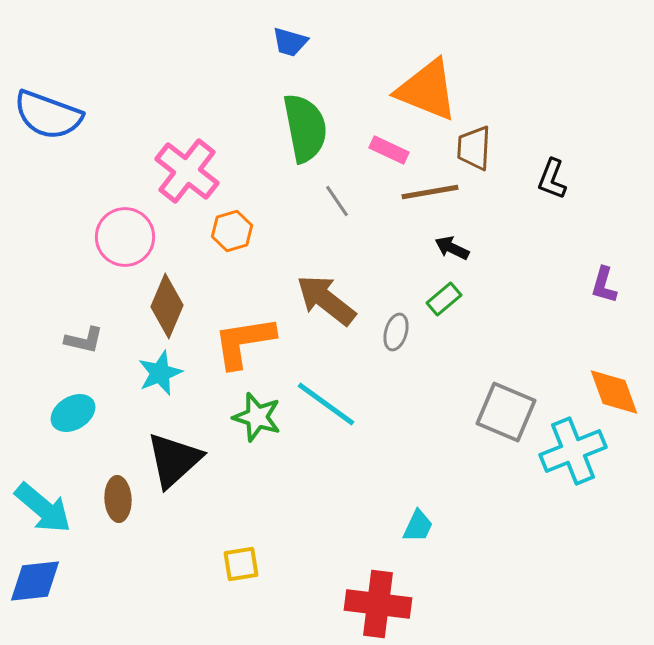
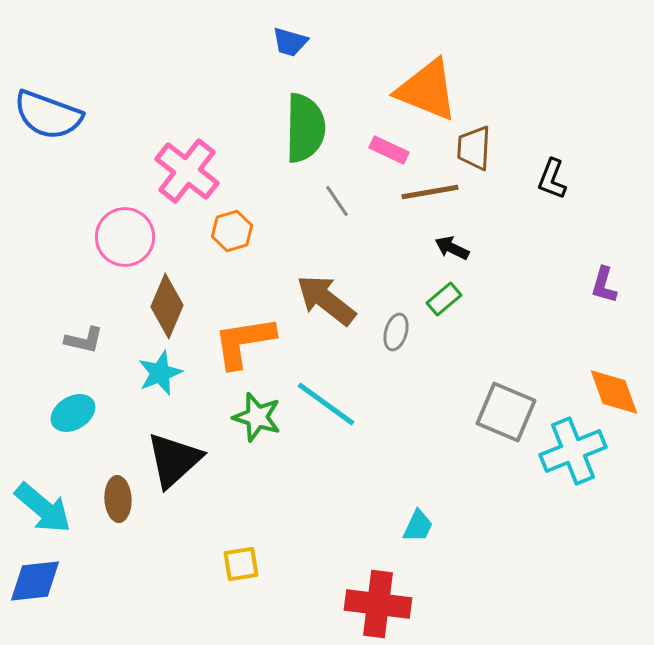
green semicircle: rotated 12 degrees clockwise
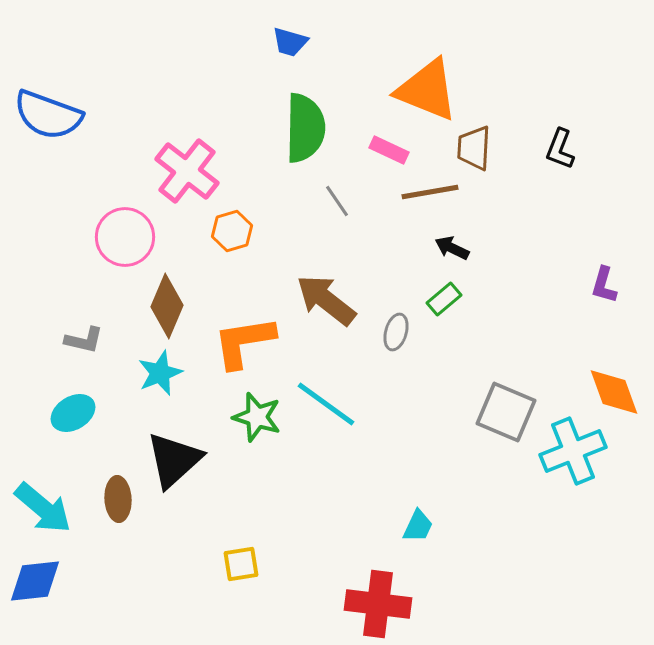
black L-shape: moved 8 px right, 30 px up
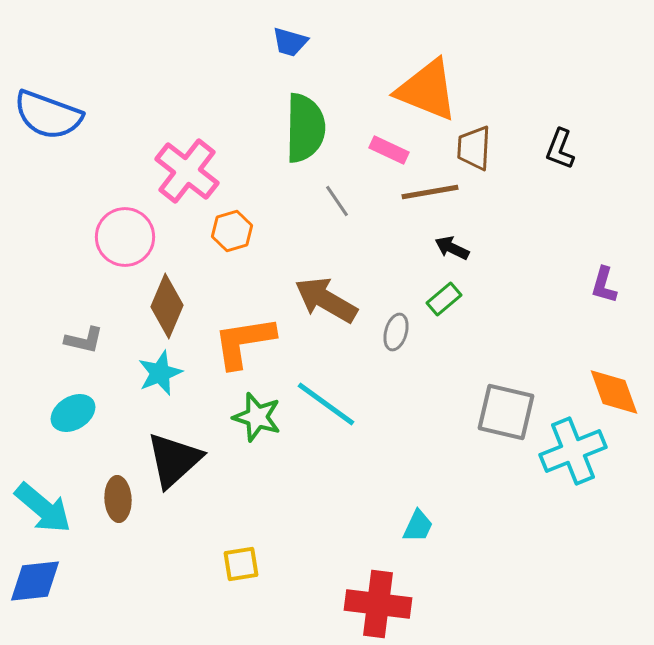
brown arrow: rotated 8 degrees counterclockwise
gray square: rotated 10 degrees counterclockwise
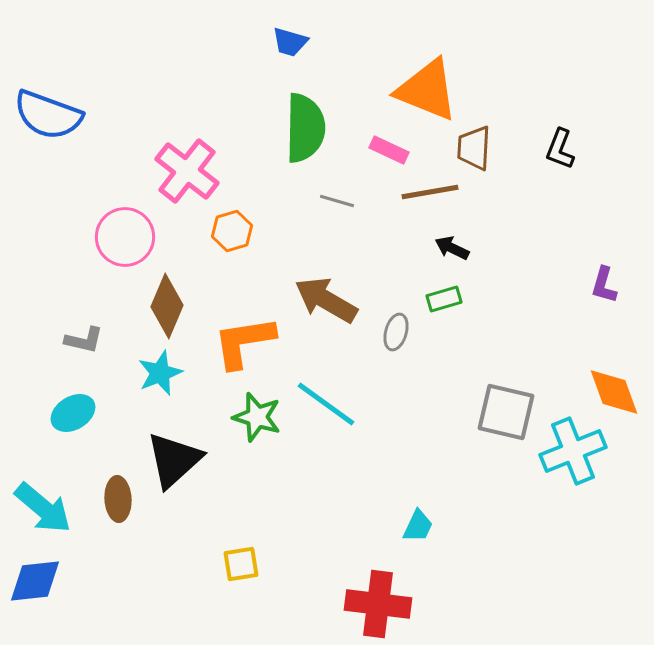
gray line: rotated 40 degrees counterclockwise
green rectangle: rotated 24 degrees clockwise
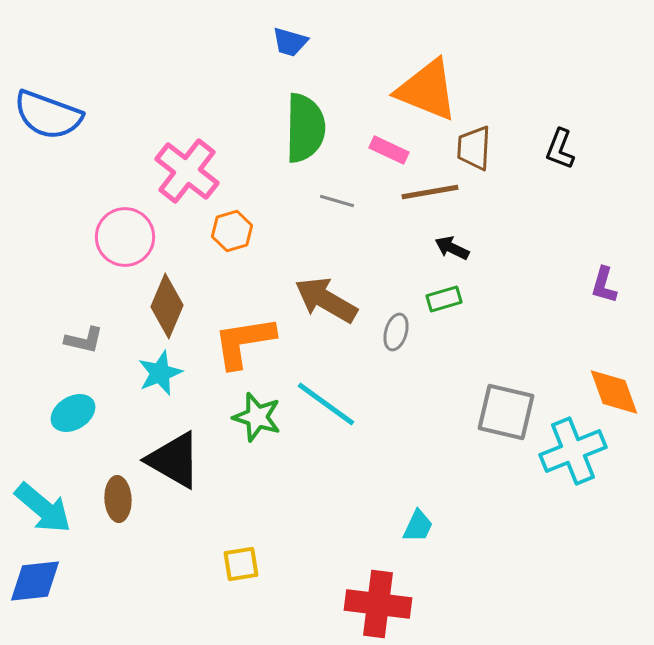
black triangle: rotated 48 degrees counterclockwise
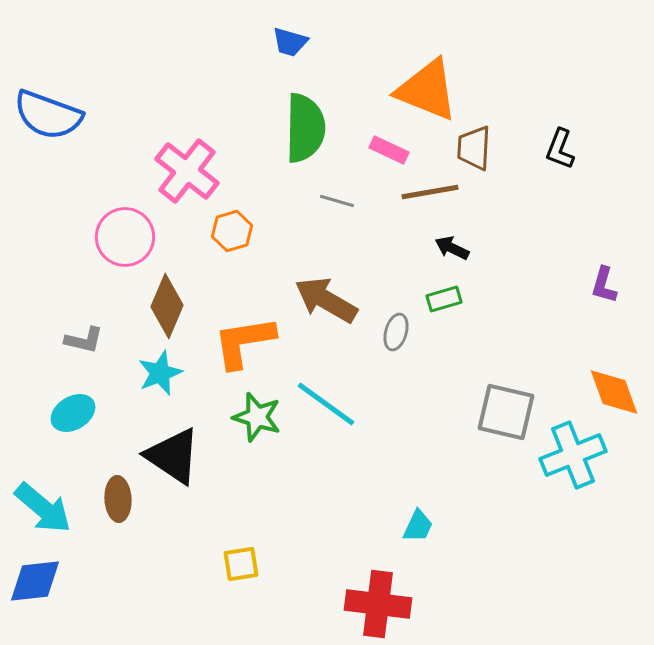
cyan cross: moved 4 px down
black triangle: moved 1 px left, 4 px up; rotated 4 degrees clockwise
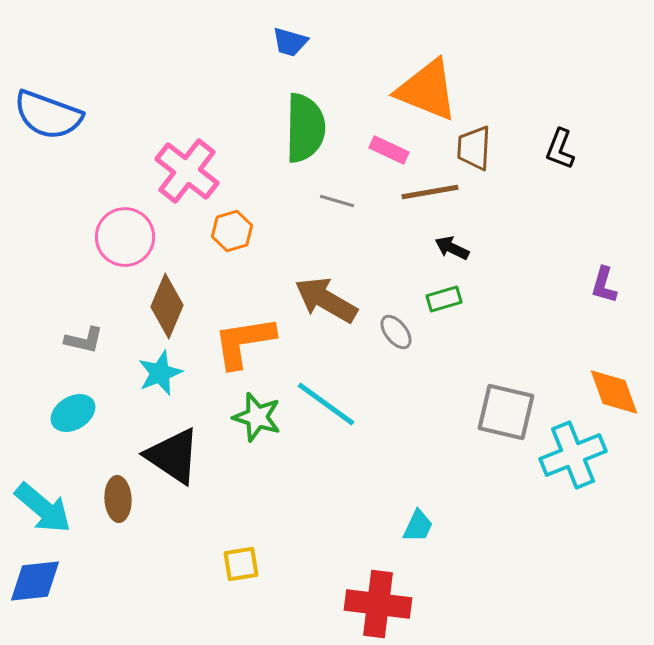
gray ellipse: rotated 54 degrees counterclockwise
